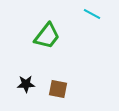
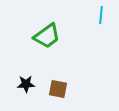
cyan line: moved 9 px right, 1 px down; rotated 66 degrees clockwise
green trapezoid: rotated 16 degrees clockwise
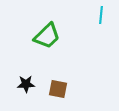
green trapezoid: rotated 8 degrees counterclockwise
